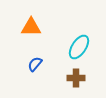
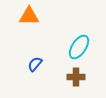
orange triangle: moved 2 px left, 11 px up
brown cross: moved 1 px up
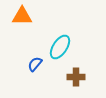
orange triangle: moved 7 px left
cyan ellipse: moved 19 px left
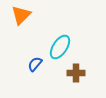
orange triangle: moved 1 px left, 1 px up; rotated 45 degrees counterclockwise
brown cross: moved 4 px up
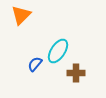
cyan ellipse: moved 2 px left, 4 px down
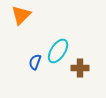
blue semicircle: moved 2 px up; rotated 21 degrees counterclockwise
brown cross: moved 4 px right, 5 px up
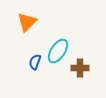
orange triangle: moved 6 px right, 7 px down
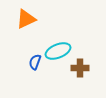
orange triangle: moved 1 px left, 3 px up; rotated 20 degrees clockwise
cyan ellipse: rotated 35 degrees clockwise
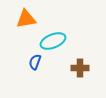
orange triangle: rotated 15 degrees clockwise
cyan ellipse: moved 5 px left, 10 px up
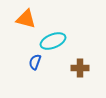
orange triangle: rotated 25 degrees clockwise
